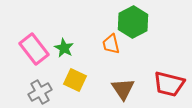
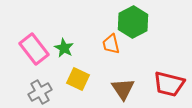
yellow square: moved 3 px right, 1 px up
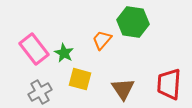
green hexagon: rotated 24 degrees counterclockwise
orange trapezoid: moved 9 px left, 4 px up; rotated 55 degrees clockwise
green star: moved 5 px down
yellow square: moved 2 px right; rotated 10 degrees counterclockwise
red trapezoid: rotated 80 degrees clockwise
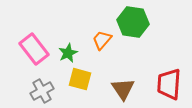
green star: moved 4 px right; rotated 18 degrees clockwise
gray cross: moved 2 px right, 1 px up
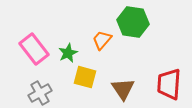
yellow square: moved 5 px right, 2 px up
gray cross: moved 2 px left, 2 px down
